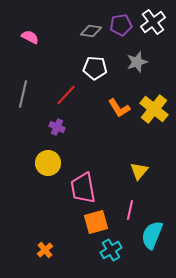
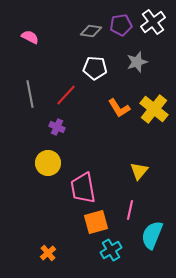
gray line: moved 7 px right; rotated 24 degrees counterclockwise
orange cross: moved 3 px right, 3 px down
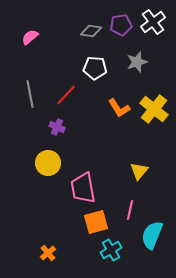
pink semicircle: rotated 66 degrees counterclockwise
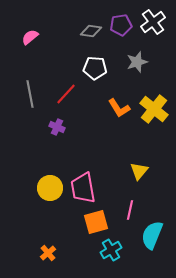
red line: moved 1 px up
yellow circle: moved 2 px right, 25 px down
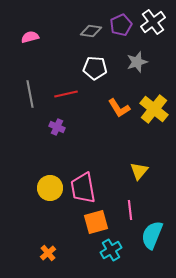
purple pentagon: rotated 15 degrees counterclockwise
pink semicircle: rotated 24 degrees clockwise
red line: rotated 35 degrees clockwise
pink line: rotated 18 degrees counterclockwise
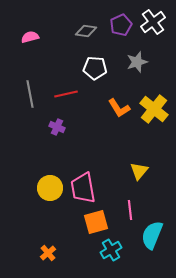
gray diamond: moved 5 px left
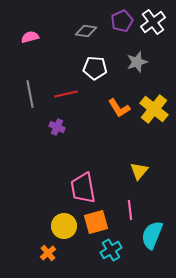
purple pentagon: moved 1 px right, 4 px up
yellow circle: moved 14 px right, 38 px down
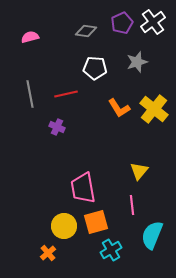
purple pentagon: moved 2 px down
pink line: moved 2 px right, 5 px up
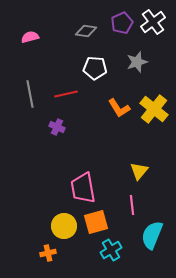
orange cross: rotated 28 degrees clockwise
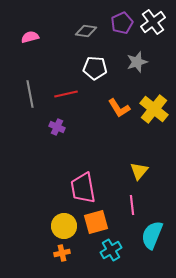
orange cross: moved 14 px right
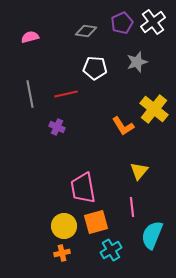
orange L-shape: moved 4 px right, 18 px down
pink line: moved 2 px down
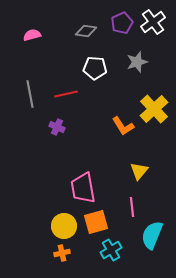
pink semicircle: moved 2 px right, 2 px up
yellow cross: rotated 8 degrees clockwise
